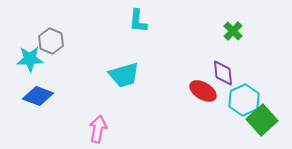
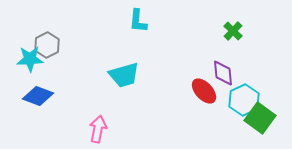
gray hexagon: moved 4 px left, 4 px down; rotated 10 degrees clockwise
red ellipse: moved 1 px right; rotated 16 degrees clockwise
green square: moved 2 px left, 2 px up; rotated 12 degrees counterclockwise
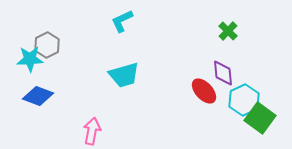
cyan L-shape: moved 16 px left; rotated 60 degrees clockwise
green cross: moved 5 px left
pink arrow: moved 6 px left, 2 px down
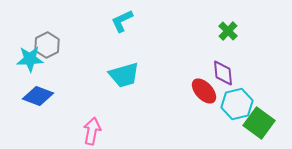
cyan hexagon: moved 7 px left, 4 px down; rotated 12 degrees clockwise
green square: moved 1 px left, 5 px down
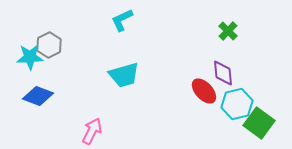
cyan L-shape: moved 1 px up
gray hexagon: moved 2 px right
cyan star: moved 2 px up
pink arrow: rotated 16 degrees clockwise
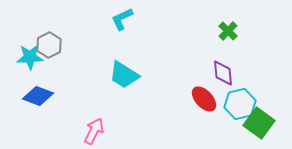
cyan L-shape: moved 1 px up
cyan trapezoid: rotated 48 degrees clockwise
red ellipse: moved 8 px down
cyan hexagon: moved 3 px right
pink arrow: moved 2 px right
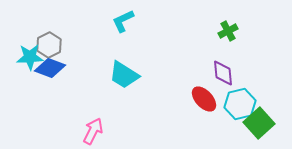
cyan L-shape: moved 1 px right, 2 px down
green cross: rotated 18 degrees clockwise
blue diamond: moved 12 px right, 28 px up
green square: rotated 12 degrees clockwise
pink arrow: moved 1 px left
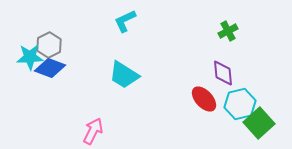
cyan L-shape: moved 2 px right
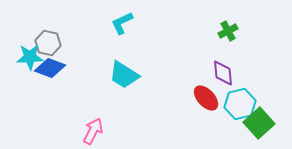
cyan L-shape: moved 3 px left, 2 px down
gray hexagon: moved 1 px left, 2 px up; rotated 20 degrees counterclockwise
red ellipse: moved 2 px right, 1 px up
